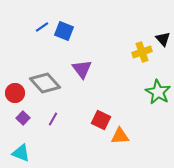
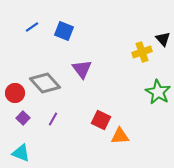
blue line: moved 10 px left
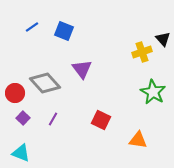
green star: moved 5 px left
orange triangle: moved 18 px right, 4 px down; rotated 12 degrees clockwise
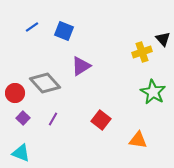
purple triangle: moved 1 px left, 3 px up; rotated 35 degrees clockwise
red square: rotated 12 degrees clockwise
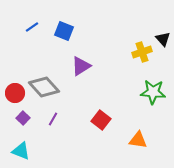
gray diamond: moved 1 px left, 4 px down
green star: rotated 25 degrees counterclockwise
cyan triangle: moved 2 px up
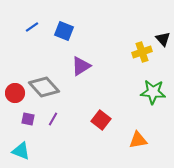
purple square: moved 5 px right, 1 px down; rotated 32 degrees counterclockwise
orange triangle: rotated 18 degrees counterclockwise
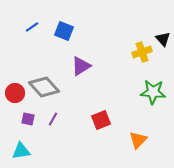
red square: rotated 30 degrees clockwise
orange triangle: rotated 36 degrees counterclockwise
cyan triangle: rotated 30 degrees counterclockwise
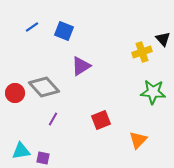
purple square: moved 15 px right, 39 px down
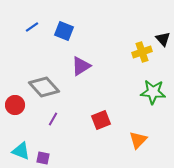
red circle: moved 12 px down
cyan triangle: rotated 30 degrees clockwise
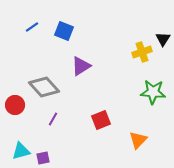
black triangle: rotated 14 degrees clockwise
cyan triangle: rotated 36 degrees counterclockwise
purple square: rotated 24 degrees counterclockwise
